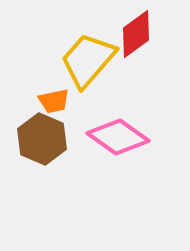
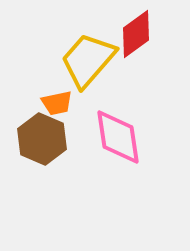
orange trapezoid: moved 3 px right, 2 px down
pink diamond: rotated 46 degrees clockwise
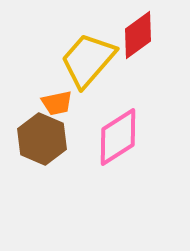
red diamond: moved 2 px right, 1 px down
pink diamond: rotated 66 degrees clockwise
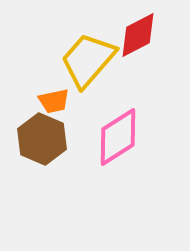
red diamond: rotated 9 degrees clockwise
orange trapezoid: moved 3 px left, 2 px up
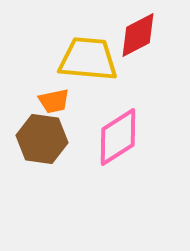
yellow trapezoid: moved 1 px up; rotated 54 degrees clockwise
brown hexagon: rotated 15 degrees counterclockwise
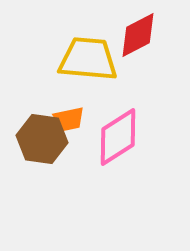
orange trapezoid: moved 15 px right, 18 px down
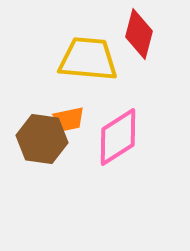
red diamond: moved 1 px right, 1 px up; rotated 48 degrees counterclockwise
